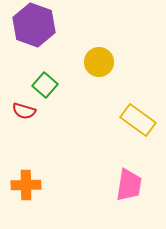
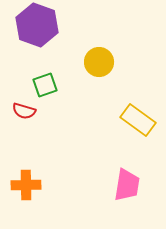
purple hexagon: moved 3 px right
green square: rotated 30 degrees clockwise
pink trapezoid: moved 2 px left
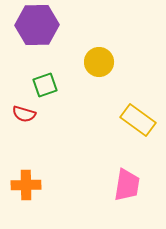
purple hexagon: rotated 21 degrees counterclockwise
red semicircle: moved 3 px down
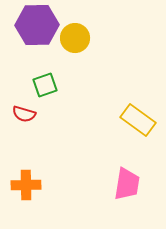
yellow circle: moved 24 px left, 24 px up
pink trapezoid: moved 1 px up
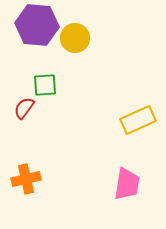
purple hexagon: rotated 6 degrees clockwise
green square: rotated 15 degrees clockwise
red semicircle: moved 6 px up; rotated 110 degrees clockwise
yellow rectangle: rotated 60 degrees counterclockwise
orange cross: moved 6 px up; rotated 12 degrees counterclockwise
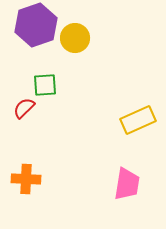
purple hexagon: moved 1 px left; rotated 24 degrees counterclockwise
red semicircle: rotated 10 degrees clockwise
orange cross: rotated 16 degrees clockwise
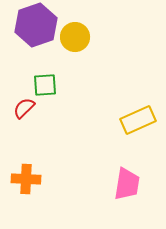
yellow circle: moved 1 px up
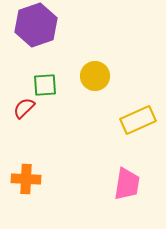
yellow circle: moved 20 px right, 39 px down
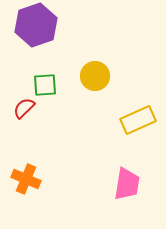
orange cross: rotated 20 degrees clockwise
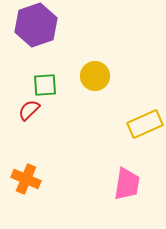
red semicircle: moved 5 px right, 2 px down
yellow rectangle: moved 7 px right, 4 px down
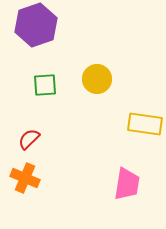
yellow circle: moved 2 px right, 3 px down
red semicircle: moved 29 px down
yellow rectangle: rotated 32 degrees clockwise
orange cross: moved 1 px left, 1 px up
